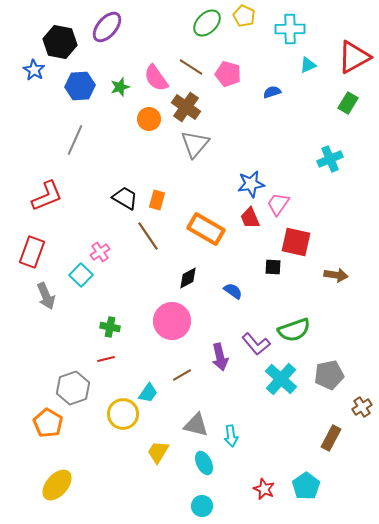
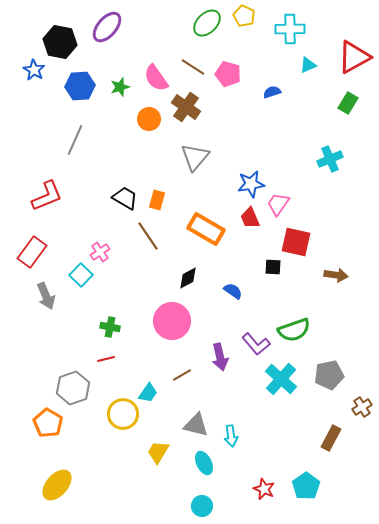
brown line at (191, 67): moved 2 px right
gray triangle at (195, 144): moved 13 px down
red rectangle at (32, 252): rotated 16 degrees clockwise
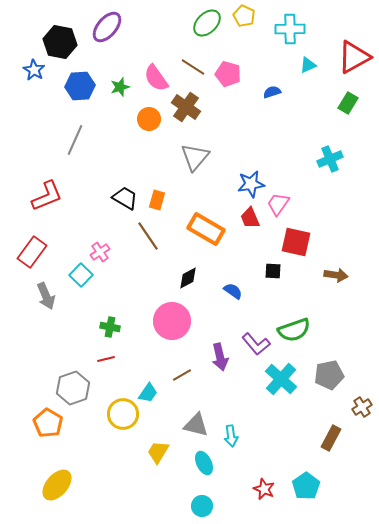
black square at (273, 267): moved 4 px down
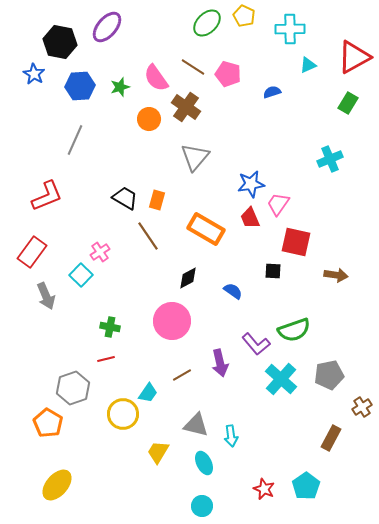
blue star at (34, 70): moved 4 px down
purple arrow at (220, 357): moved 6 px down
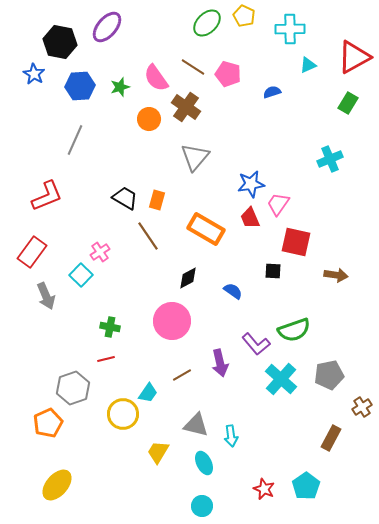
orange pentagon at (48, 423): rotated 16 degrees clockwise
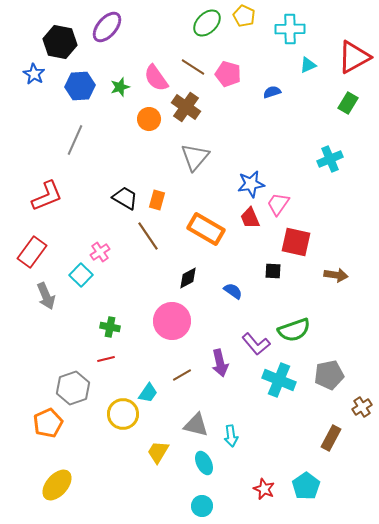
cyan cross at (281, 379): moved 2 px left, 1 px down; rotated 20 degrees counterclockwise
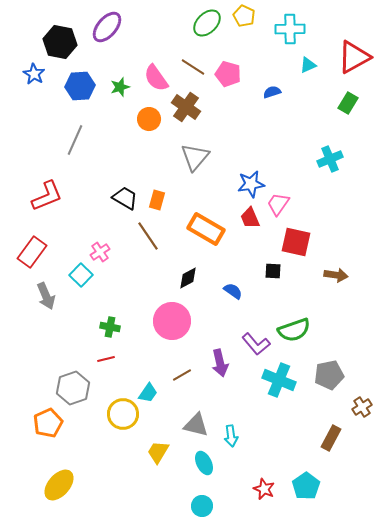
yellow ellipse at (57, 485): moved 2 px right
